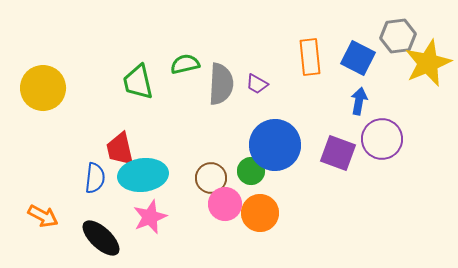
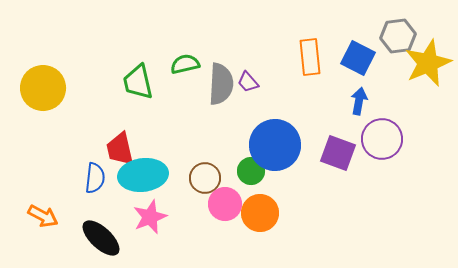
purple trapezoid: moved 9 px left, 2 px up; rotated 20 degrees clockwise
brown circle: moved 6 px left
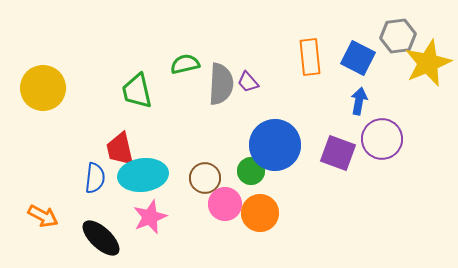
green trapezoid: moved 1 px left, 9 px down
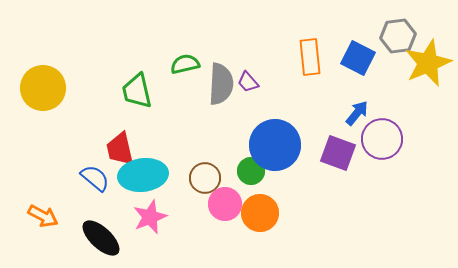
blue arrow: moved 2 px left, 12 px down; rotated 28 degrees clockwise
blue semicircle: rotated 56 degrees counterclockwise
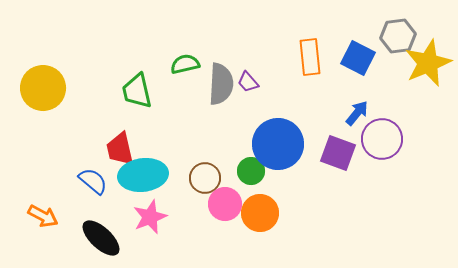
blue circle: moved 3 px right, 1 px up
blue semicircle: moved 2 px left, 3 px down
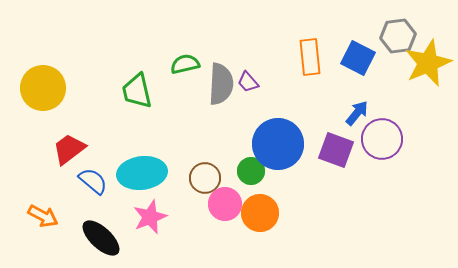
red trapezoid: moved 51 px left; rotated 66 degrees clockwise
purple square: moved 2 px left, 3 px up
cyan ellipse: moved 1 px left, 2 px up
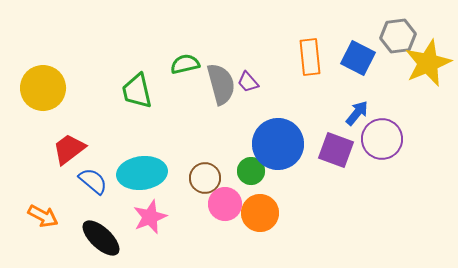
gray semicircle: rotated 18 degrees counterclockwise
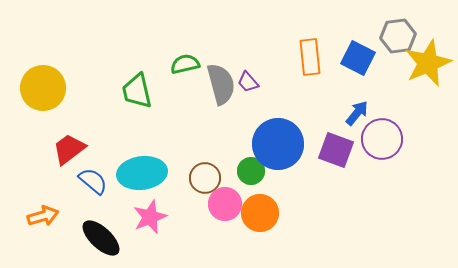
orange arrow: rotated 44 degrees counterclockwise
